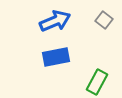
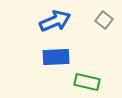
blue rectangle: rotated 8 degrees clockwise
green rectangle: moved 10 px left; rotated 75 degrees clockwise
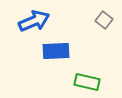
blue arrow: moved 21 px left
blue rectangle: moved 6 px up
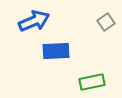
gray square: moved 2 px right, 2 px down; rotated 18 degrees clockwise
green rectangle: moved 5 px right; rotated 25 degrees counterclockwise
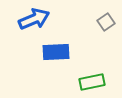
blue arrow: moved 2 px up
blue rectangle: moved 1 px down
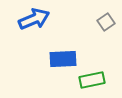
blue rectangle: moved 7 px right, 7 px down
green rectangle: moved 2 px up
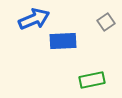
blue rectangle: moved 18 px up
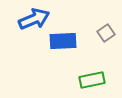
gray square: moved 11 px down
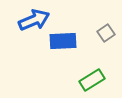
blue arrow: moved 1 px down
green rectangle: rotated 20 degrees counterclockwise
